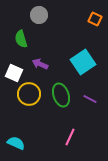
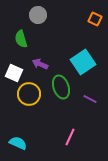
gray circle: moved 1 px left
green ellipse: moved 8 px up
cyan semicircle: moved 2 px right
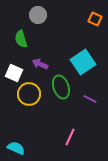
cyan semicircle: moved 2 px left, 5 px down
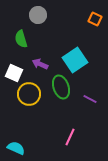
cyan square: moved 8 px left, 2 px up
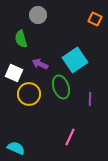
purple line: rotated 64 degrees clockwise
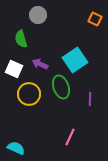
white square: moved 4 px up
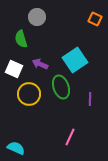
gray circle: moved 1 px left, 2 px down
